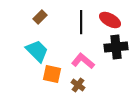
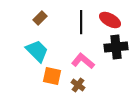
brown rectangle: moved 1 px down
orange square: moved 2 px down
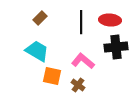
red ellipse: rotated 25 degrees counterclockwise
cyan trapezoid: rotated 15 degrees counterclockwise
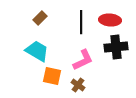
pink L-shape: moved 1 px up; rotated 115 degrees clockwise
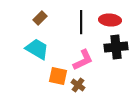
cyan trapezoid: moved 2 px up
orange square: moved 6 px right
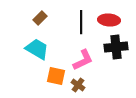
red ellipse: moved 1 px left
orange square: moved 2 px left
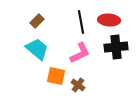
brown rectangle: moved 3 px left, 3 px down
black line: rotated 10 degrees counterclockwise
cyan trapezoid: rotated 10 degrees clockwise
pink L-shape: moved 3 px left, 7 px up
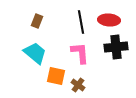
brown rectangle: rotated 24 degrees counterclockwise
cyan trapezoid: moved 2 px left, 4 px down
pink L-shape: rotated 70 degrees counterclockwise
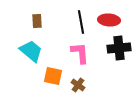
brown rectangle: rotated 24 degrees counterclockwise
black cross: moved 3 px right, 1 px down
cyan trapezoid: moved 4 px left, 2 px up
orange square: moved 3 px left
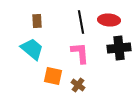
cyan trapezoid: moved 1 px right, 2 px up
